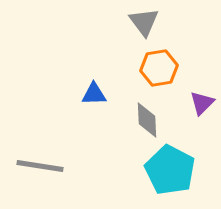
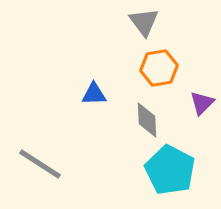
gray line: moved 2 px up; rotated 24 degrees clockwise
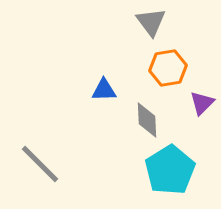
gray triangle: moved 7 px right
orange hexagon: moved 9 px right
blue triangle: moved 10 px right, 4 px up
gray line: rotated 12 degrees clockwise
cyan pentagon: rotated 12 degrees clockwise
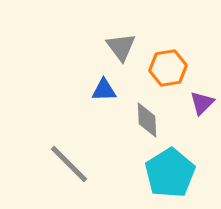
gray triangle: moved 30 px left, 25 px down
gray line: moved 29 px right
cyan pentagon: moved 3 px down
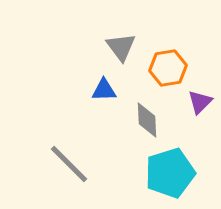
purple triangle: moved 2 px left, 1 px up
cyan pentagon: rotated 15 degrees clockwise
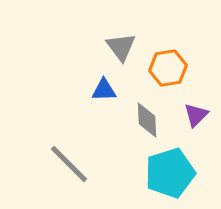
purple triangle: moved 4 px left, 13 px down
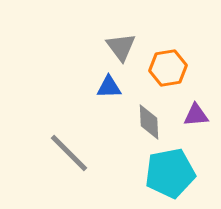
blue triangle: moved 5 px right, 3 px up
purple triangle: rotated 40 degrees clockwise
gray diamond: moved 2 px right, 2 px down
gray line: moved 11 px up
cyan pentagon: rotated 6 degrees clockwise
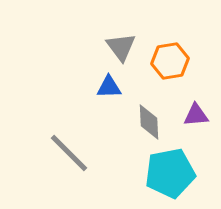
orange hexagon: moved 2 px right, 7 px up
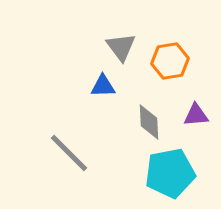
blue triangle: moved 6 px left, 1 px up
